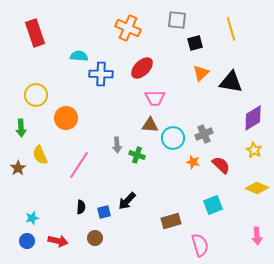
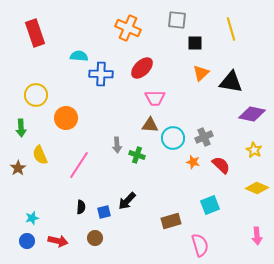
black square: rotated 14 degrees clockwise
purple diamond: moved 1 px left, 4 px up; rotated 44 degrees clockwise
gray cross: moved 3 px down
cyan square: moved 3 px left
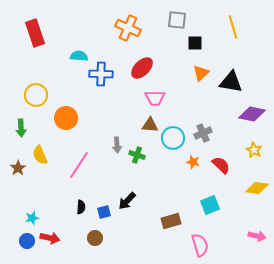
yellow line: moved 2 px right, 2 px up
gray cross: moved 1 px left, 4 px up
yellow diamond: rotated 15 degrees counterclockwise
pink arrow: rotated 72 degrees counterclockwise
red arrow: moved 8 px left, 3 px up
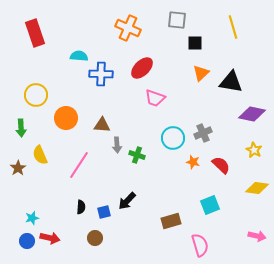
pink trapezoid: rotated 20 degrees clockwise
brown triangle: moved 48 px left
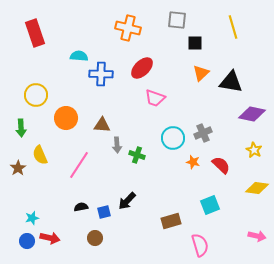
orange cross: rotated 10 degrees counterclockwise
black semicircle: rotated 104 degrees counterclockwise
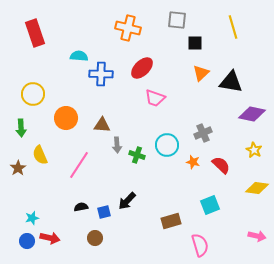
yellow circle: moved 3 px left, 1 px up
cyan circle: moved 6 px left, 7 px down
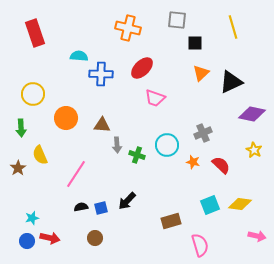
black triangle: rotated 35 degrees counterclockwise
pink line: moved 3 px left, 9 px down
yellow diamond: moved 17 px left, 16 px down
blue square: moved 3 px left, 4 px up
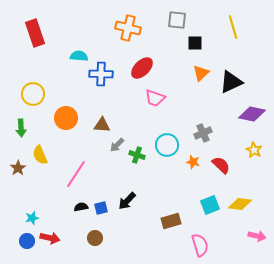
gray arrow: rotated 49 degrees clockwise
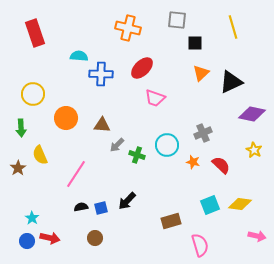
cyan star: rotated 24 degrees counterclockwise
